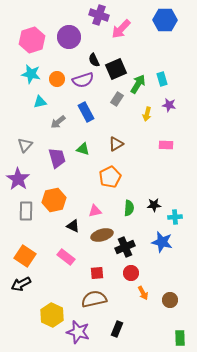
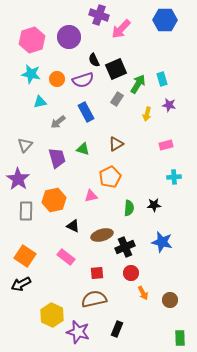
pink rectangle at (166, 145): rotated 16 degrees counterclockwise
pink triangle at (95, 211): moved 4 px left, 15 px up
cyan cross at (175, 217): moved 1 px left, 40 px up
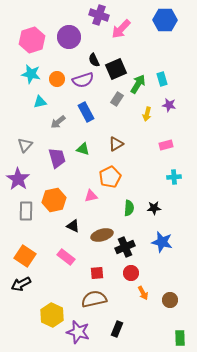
black star at (154, 205): moved 3 px down
